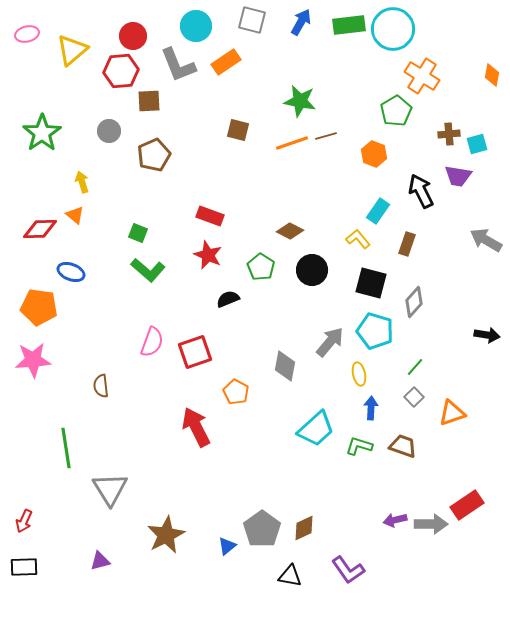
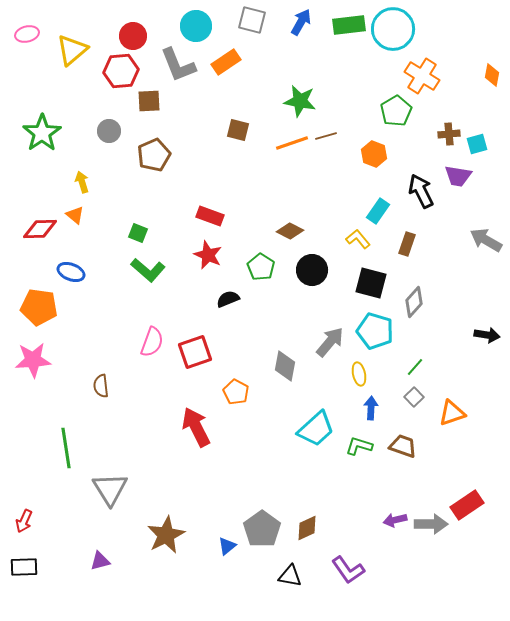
brown diamond at (304, 528): moved 3 px right
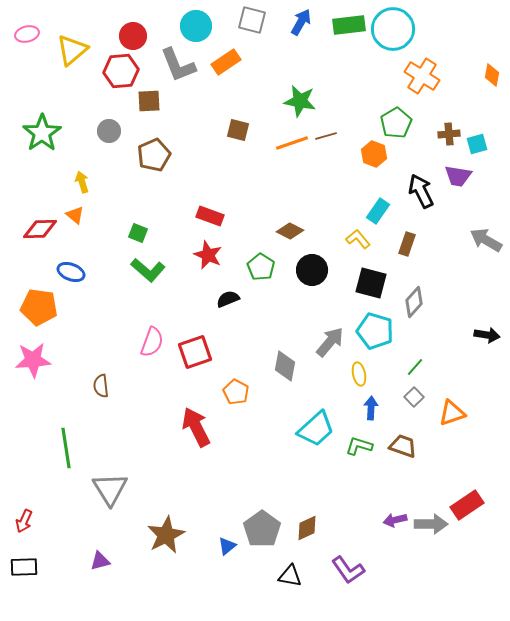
green pentagon at (396, 111): moved 12 px down
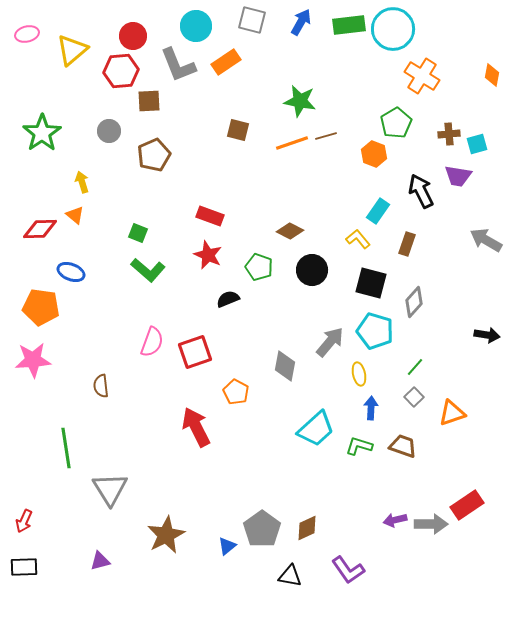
green pentagon at (261, 267): moved 2 px left; rotated 12 degrees counterclockwise
orange pentagon at (39, 307): moved 2 px right
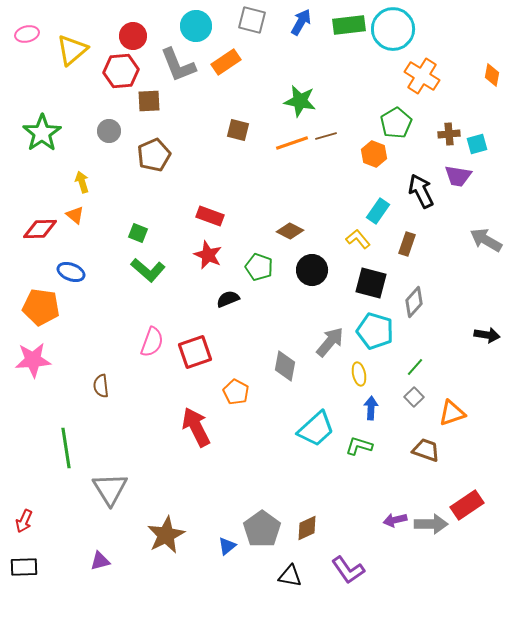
brown trapezoid at (403, 446): moved 23 px right, 4 px down
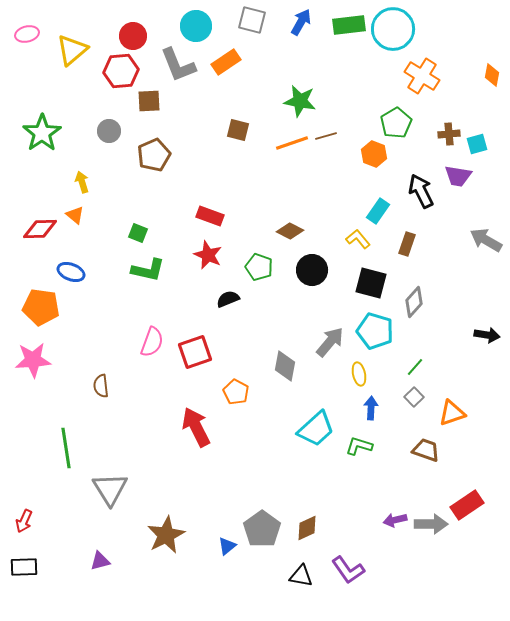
green L-shape at (148, 270): rotated 28 degrees counterclockwise
black triangle at (290, 576): moved 11 px right
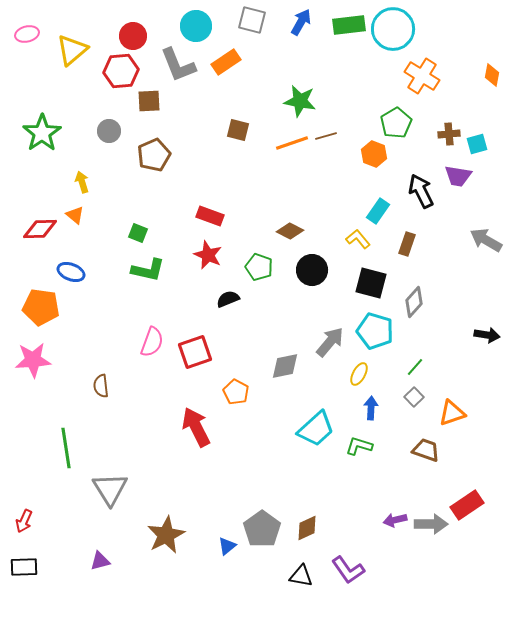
gray diamond at (285, 366): rotated 68 degrees clockwise
yellow ellipse at (359, 374): rotated 40 degrees clockwise
